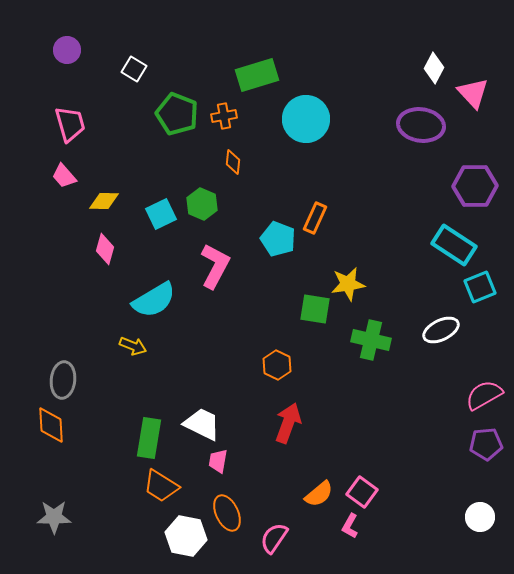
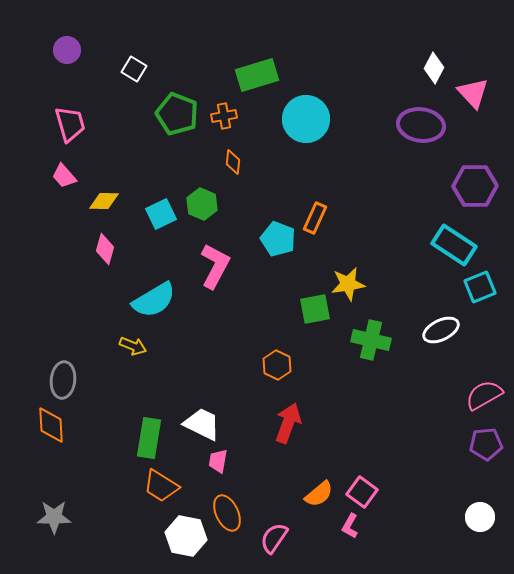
green square at (315, 309): rotated 20 degrees counterclockwise
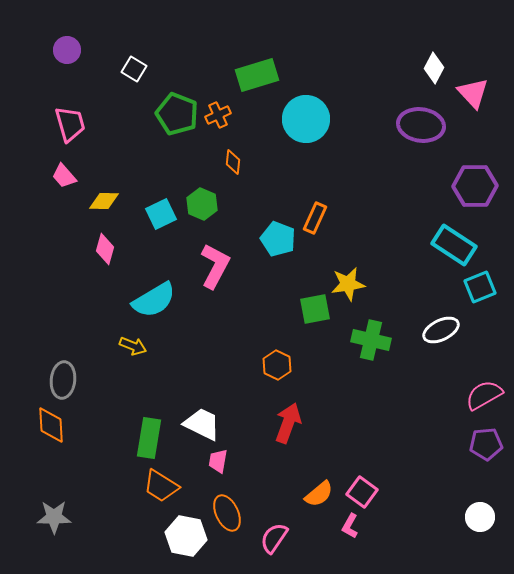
orange cross at (224, 116): moved 6 px left, 1 px up; rotated 15 degrees counterclockwise
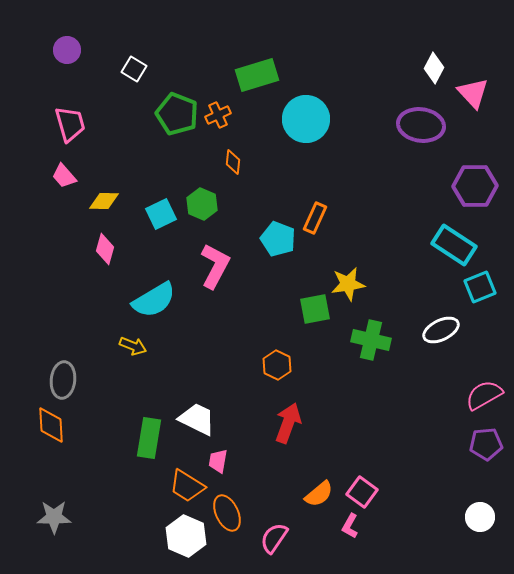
white trapezoid at (202, 424): moved 5 px left, 5 px up
orange trapezoid at (161, 486): moved 26 px right
white hexagon at (186, 536): rotated 12 degrees clockwise
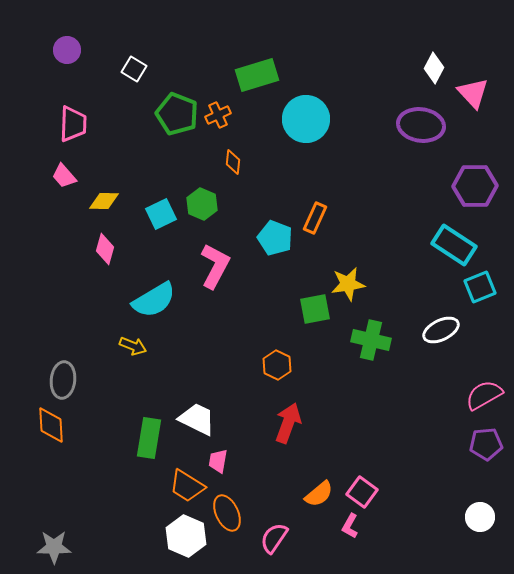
pink trapezoid at (70, 124): moved 3 px right; rotated 18 degrees clockwise
cyan pentagon at (278, 239): moved 3 px left, 1 px up
gray star at (54, 517): moved 30 px down
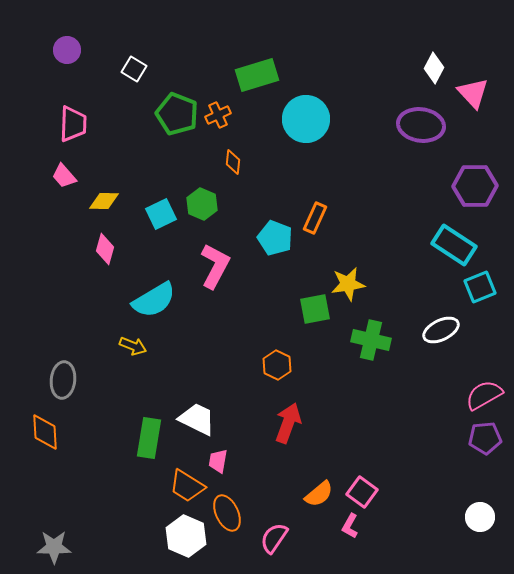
orange diamond at (51, 425): moved 6 px left, 7 px down
purple pentagon at (486, 444): moved 1 px left, 6 px up
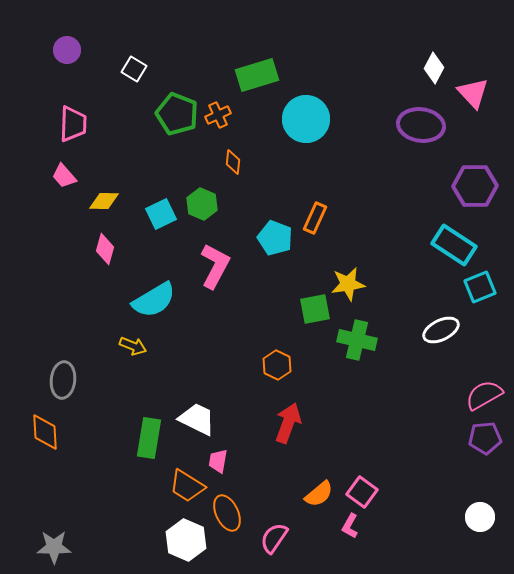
green cross at (371, 340): moved 14 px left
white hexagon at (186, 536): moved 4 px down
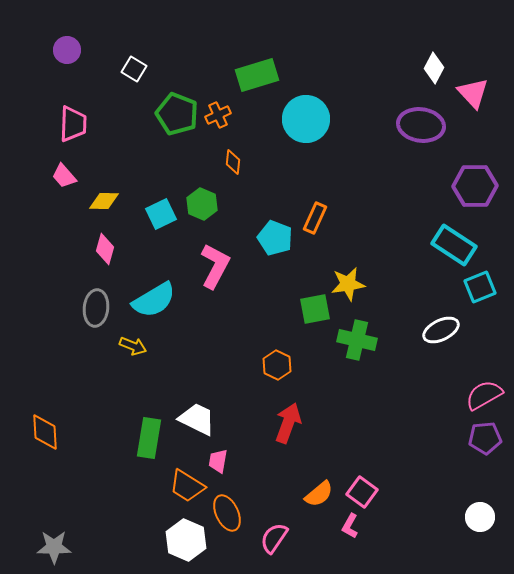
gray ellipse at (63, 380): moved 33 px right, 72 px up
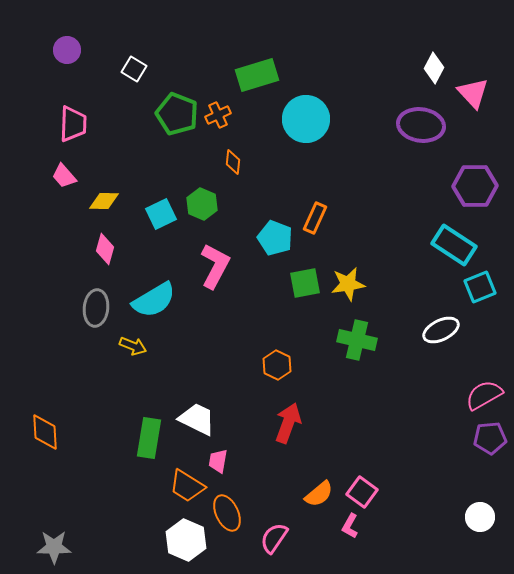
green square at (315, 309): moved 10 px left, 26 px up
purple pentagon at (485, 438): moved 5 px right
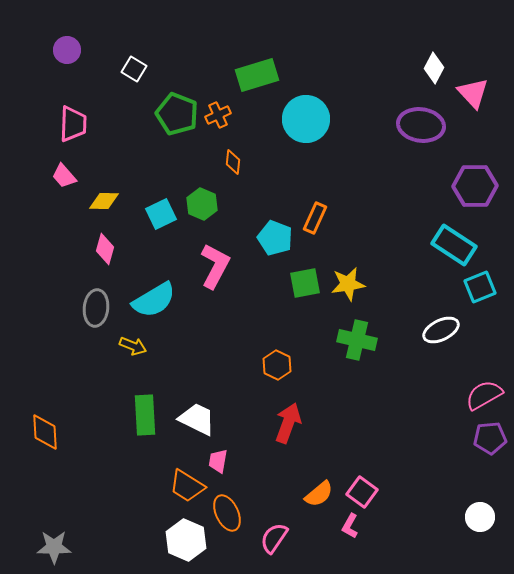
green rectangle at (149, 438): moved 4 px left, 23 px up; rotated 12 degrees counterclockwise
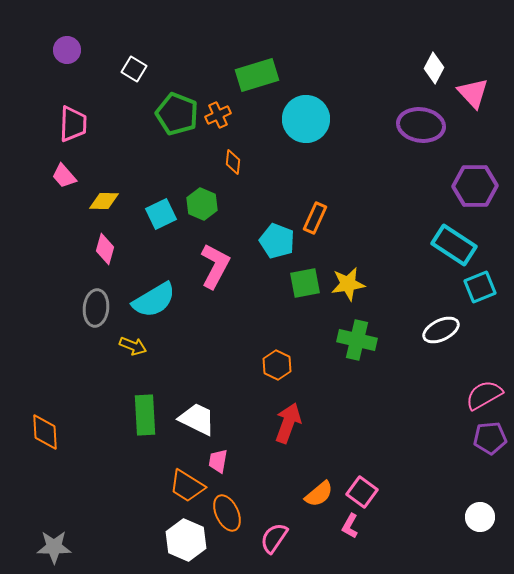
cyan pentagon at (275, 238): moved 2 px right, 3 px down
